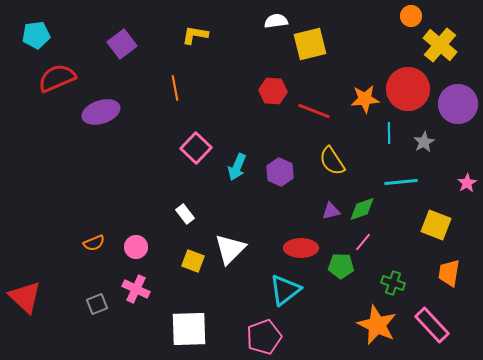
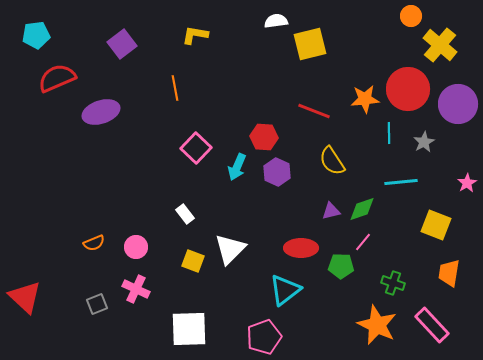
red hexagon at (273, 91): moved 9 px left, 46 px down
purple hexagon at (280, 172): moved 3 px left
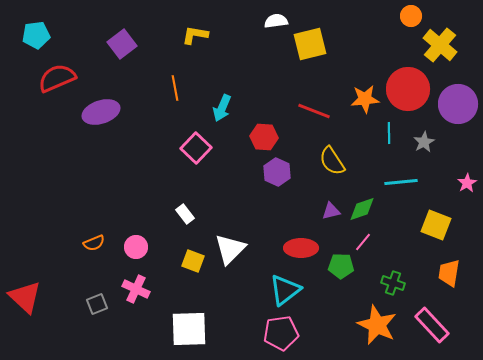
cyan arrow at (237, 167): moved 15 px left, 59 px up
pink pentagon at (264, 337): moved 17 px right, 4 px up; rotated 12 degrees clockwise
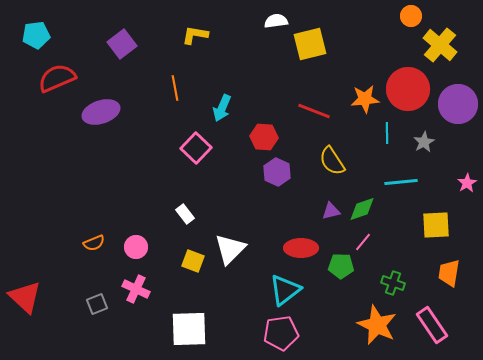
cyan line at (389, 133): moved 2 px left
yellow square at (436, 225): rotated 24 degrees counterclockwise
pink rectangle at (432, 325): rotated 9 degrees clockwise
